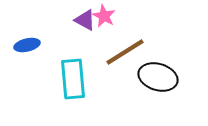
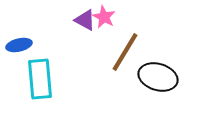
pink star: moved 1 px down
blue ellipse: moved 8 px left
brown line: rotated 27 degrees counterclockwise
cyan rectangle: moved 33 px left
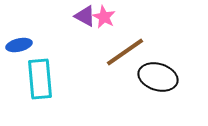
purple triangle: moved 4 px up
brown line: rotated 24 degrees clockwise
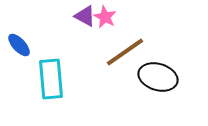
pink star: moved 1 px right
blue ellipse: rotated 60 degrees clockwise
cyan rectangle: moved 11 px right
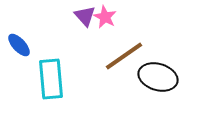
purple triangle: rotated 20 degrees clockwise
brown line: moved 1 px left, 4 px down
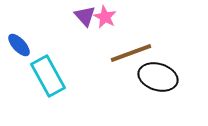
brown line: moved 7 px right, 3 px up; rotated 15 degrees clockwise
cyan rectangle: moved 3 px left, 3 px up; rotated 24 degrees counterclockwise
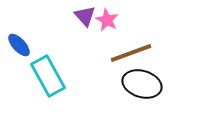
pink star: moved 2 px right, 3 px down
black ellipse: moved 16 px left, 7 px down
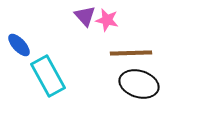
pink star: rotated 15 degrees counterclockwise
brown line: rotated 18 degrees clockwise
black ellipse: moved 3 px left
